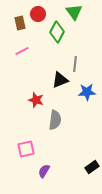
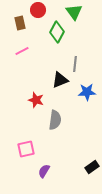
red circle: moved 4 px up
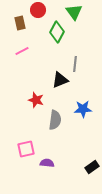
blue star: moved 4 px left, 17 px down
purple semicircle: moved 3 px right, 8 px up; rotated 64 degrees clockwise
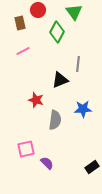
pink line: moved 1 px right
gray line: moved 3 px right
purple semicircle: rotated 40 degrees clockwise
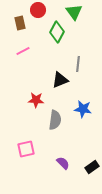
red star: rotated 14 degrees counterclockwise
blue star: rotated 12 degrees clockwise
purple semicircle: moved 16 px right
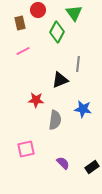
green triangle: moved 1 px down
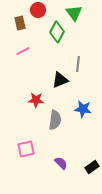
purple semicircle: moved 2 px left
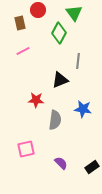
green diamond: moved 2 px right, 1 px down
gray line: moved 3 px up
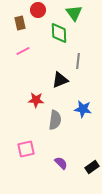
green diamond: rotated 30 degrees counterclockwise
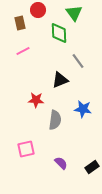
gray line: rotated 42 degrees counterclockwise
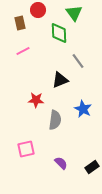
blue star: rotated 18 degrees clockwise
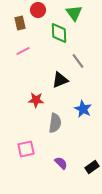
gray semicircle: moved 3 px down
